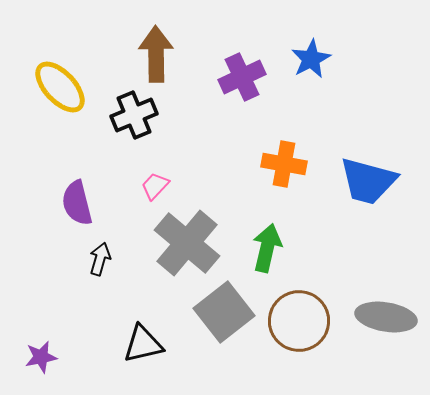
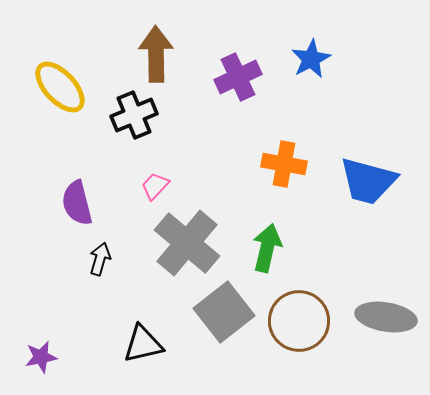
purple cross: moved 4 px left
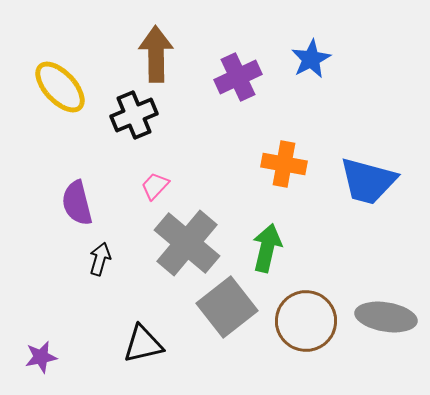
gray square: moved 3 px right, 5 px up
brown circle: moved 7 px right
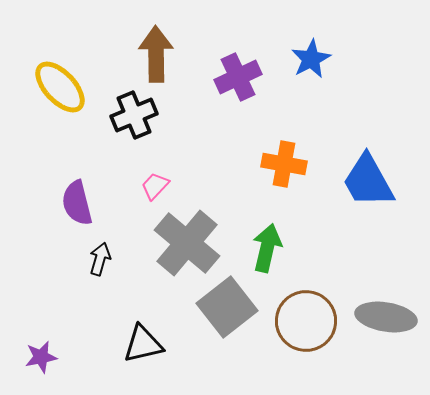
blue trapezoid: rotated 46 degrees clockwise
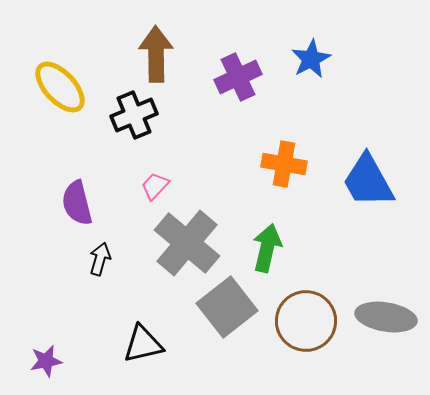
purple star: moved 5 px right, 4 px down
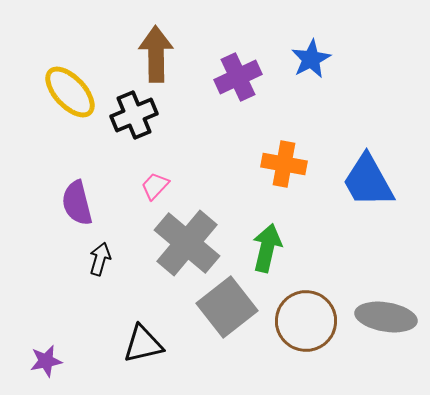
yellow ellipse: moved 10 px right, 5 px down
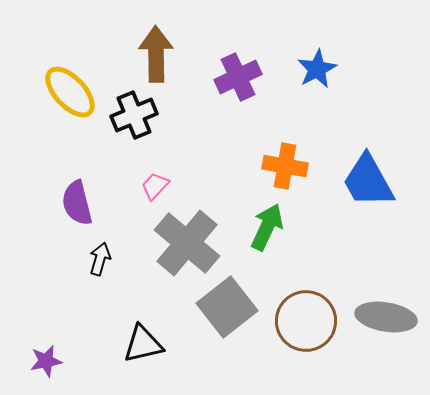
blue star: moved 6 px right, 10 px down
orange cross: moved 1 px right, 2 px down
green arrow: moved 21 px up; rotated 12 degrees clockwise
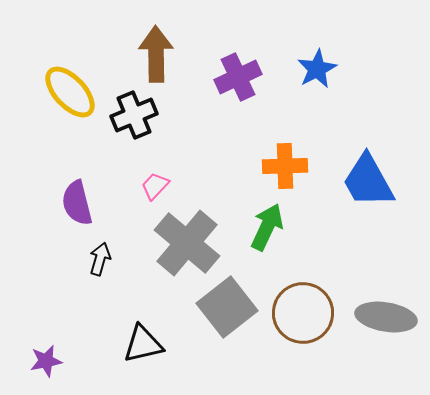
orange cross: rotated 12 degrees counterclockwise
brown circle: moved 3 px left, 8 px up
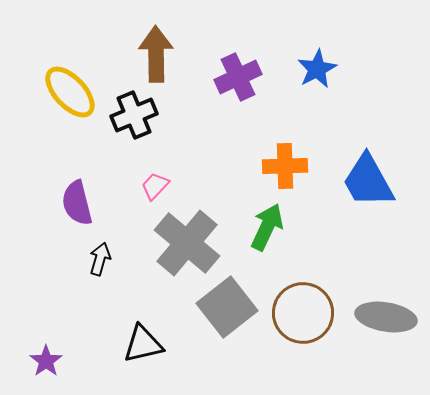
purple star: rotated 24 degrees counterclockwise
